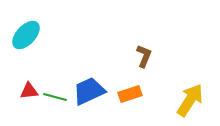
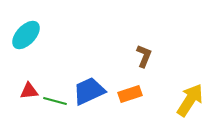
green line: moved 4 px down
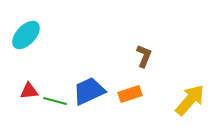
yellow arrow: rotated 8 degrees clockwise
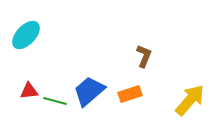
blue trapezoid: rotated 16 degrees counterclockwise
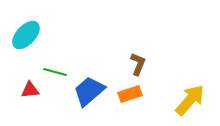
brown L-shape: moved 6 px left, 8 px down
red triangle: moved 1 px right, 1 px up
green line: moved 29 px up
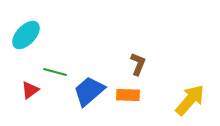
red triangle: rotated 30 degrees counterclockwise
orange rectangle: moved 2 px left, 1 px down; rotated 20 degrees clockwise
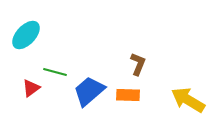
red triangle: moved 1 px right, 2 px up
yellow arrow: moved 2 px left; rotated 100 degrees counterclockwise
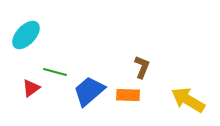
brown L-shape: moved 4 px right, 3 px down
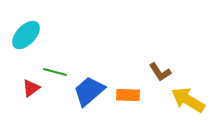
brown L-shape: moved 18 px right, 5 px down; rotated 125 degrees clockwise
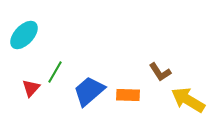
cyan ellipse: moved 2 px left
green line: rotated 75 degrees counterclockwise
red triangle: rotated 12 degrees counterclockwise
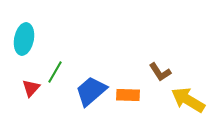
cyan ellipse: moved 4 px down; rotated 32 degrees counterclockwise
blue trapezoid: moved 2 px right
